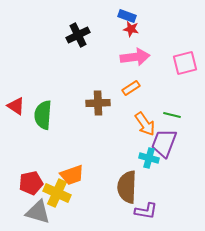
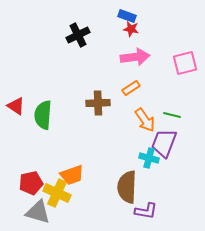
orange arrow: moved 4 px up
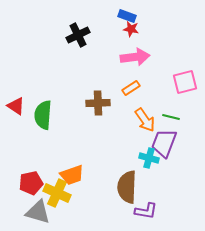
pink square: moved 19 px down
green line: moved 1 px left, 2 px down
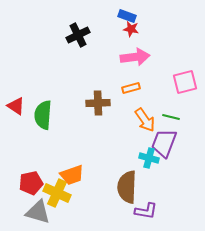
orange rectangle: rotated 18 degrees clockwise
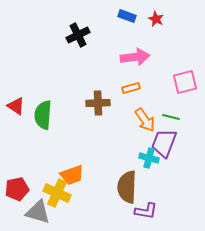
red star: moved 25 px right, 10 px up; rotated 14 degrees clockwise
red pentagon: moved 14 px left, 6 px down
